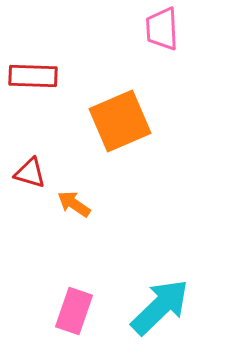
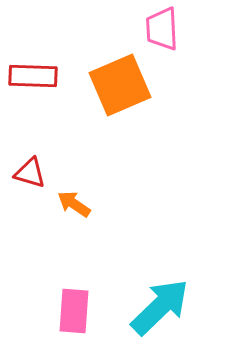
orange square: moved 36 px up
pink rectangle: rotated 15 degrees counterclockwise
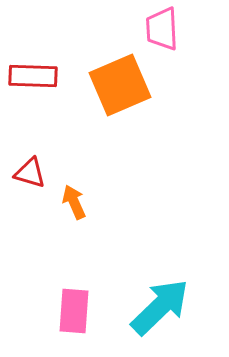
orange arrow: moved 2 px up; rotated 32 degrees clockwise
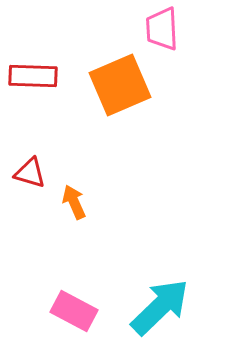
pink rectangle: rotated 66 degrees counterclockwise
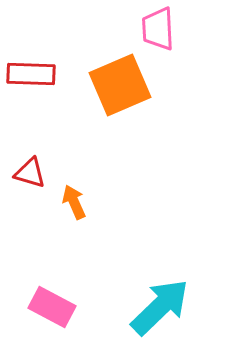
pink trapezoid: moved 4 px left
red rectangle: moved 2 px left, 2 px up
pink rectangle: moved 22 px left, 4 px up
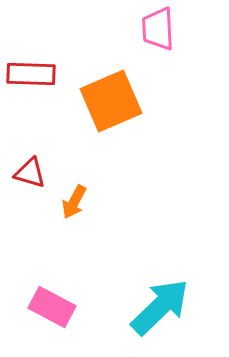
orange square: moved 9 px left, 16 px down
orange arrow: rotated 128 degrees counterclockwise
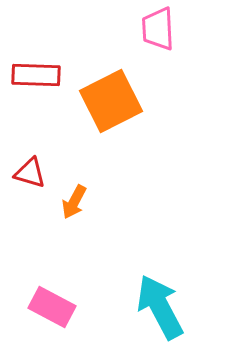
red rectangle: moved 5 px right, 1 px down
orange square: rotated 4 degrees counterclockwise
cyan arrow: rotated 74 degrees counterclockwise
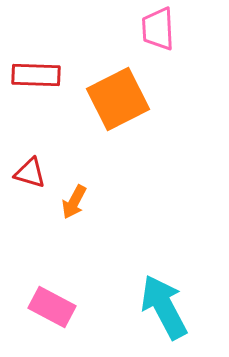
orange square: moved 7 px right, 2 px up
cyan arrow: moved 4 px right
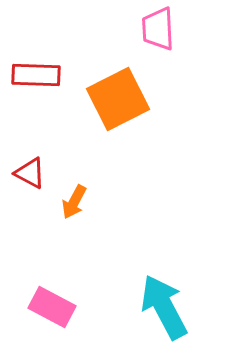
red triangle: rotated 12 degrees clockwise
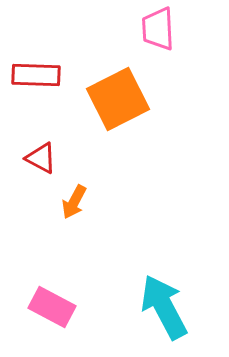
red triangle: moved 11 px right, 15 px up
